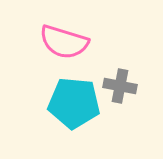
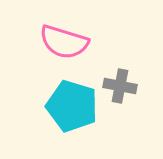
cyan pentagon: moved 2 px left, 3 px down; rotated 12 degrees clockwise
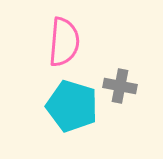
pink semicircle: rotated 102 degrees counterclockwise
